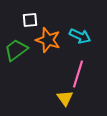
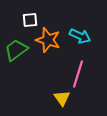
yellow triangle: moved 3 px left
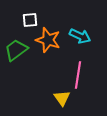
pink line: moved 1 px down; rotated 8 degrees counterclockwise
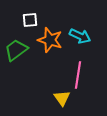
orange star: moved 2 px right
